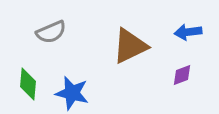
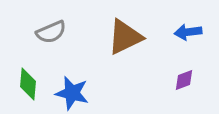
brown triangle: moved 5 px left, 9 px up
purple diamond: moved 2 px right, 5 px down
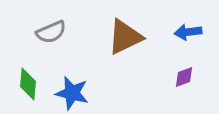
purple diamond: moved 3 px up
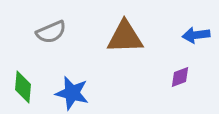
blue arrow: moved 8 px right, 3 px down
brown triangle: rotated 24 degrees clockwise
purple diamond: moved 4 px left
green diamond: moved 5 px left, 3 px down
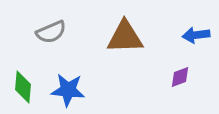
blue star: moved 4 px left, 3 px up; rotated 8 degrees counterclockwise
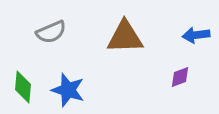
blue star: rotated 12 degrees clockwise
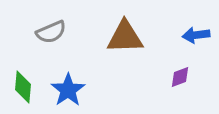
blue star: rotated 20 degrees clockwise
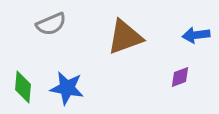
gray semicircle: moved 8 px up
brown triangle: rotated 18 degrees counterclockwise
blue star: moved 1 px left, 2 px up; rotated 28 degrees counterclockwise
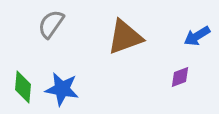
gray semicircle: rotated 148 degrees clockwise
blue arrow: moved 1 px right, 1 px down; rotated 24 degrees counterclockwise
blue star: moved 5 px left, 1 px down
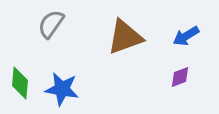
blue arrow: moved 11 px left
green diamond: moved 3 px left, 4 px up
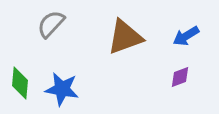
gray semicircle: rotated 8 degrees clockwise
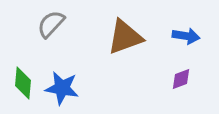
blue arrow: rotated 140 degrees counterclockwise
purple diamond: moved 1 px right, 2 px down
green diamond: moved 3 px right
blue star: moved 1 px up
